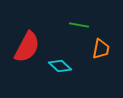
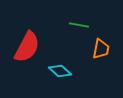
cyan diamond: moved 5 px down
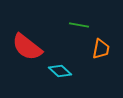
red semicircle: rotated 100 degrees clockwise
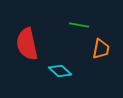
red semicircle: moved 3 px up; rotated 40 degrees clockwise
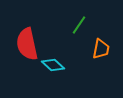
green line: rotated 66 degrees counterclockwise
cyan diamond: moved 7 px left, 6 px up
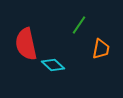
red semicircle: moved 1 px left
